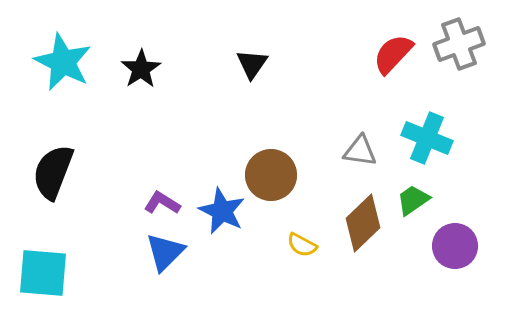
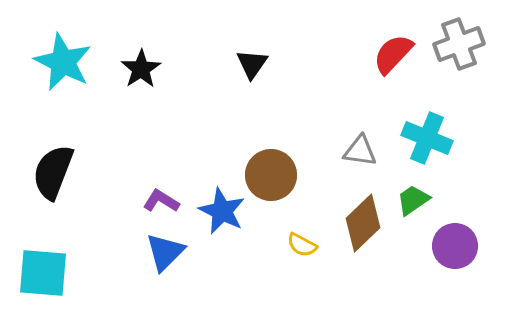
purple L-shape: moved 1 px left, 2 px up
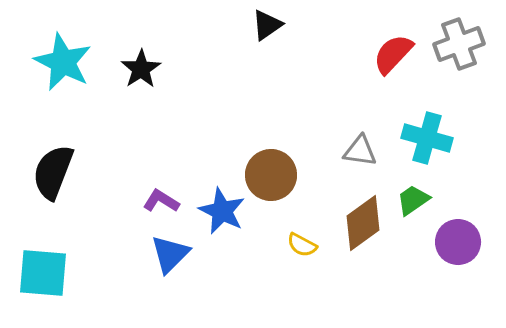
black triangle: moved 15 px right, 39 px up; rotated 20 degrees clockwise
cyan cross: rotated 6 degrees counterclockwise
brown diamond: rotated 8 degrees clockwise
purple circle: moved 3 px right, 4 px up
blue triangle: moved 5 px right, 2 px down
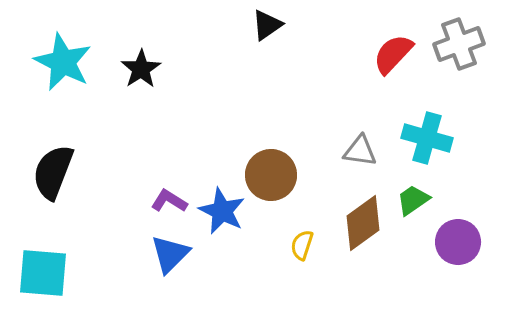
purple L-shape: moved 8 px right
yellow semicircle: rotated 80 degrees clockwise
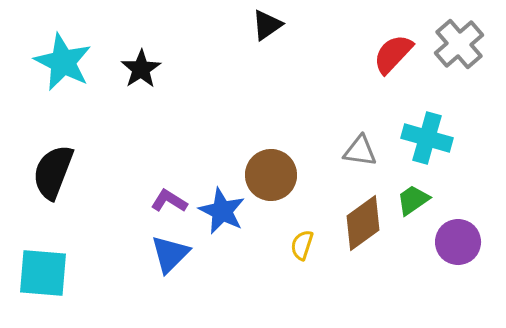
gray cross: rotated 21 degrees counterclockwise
